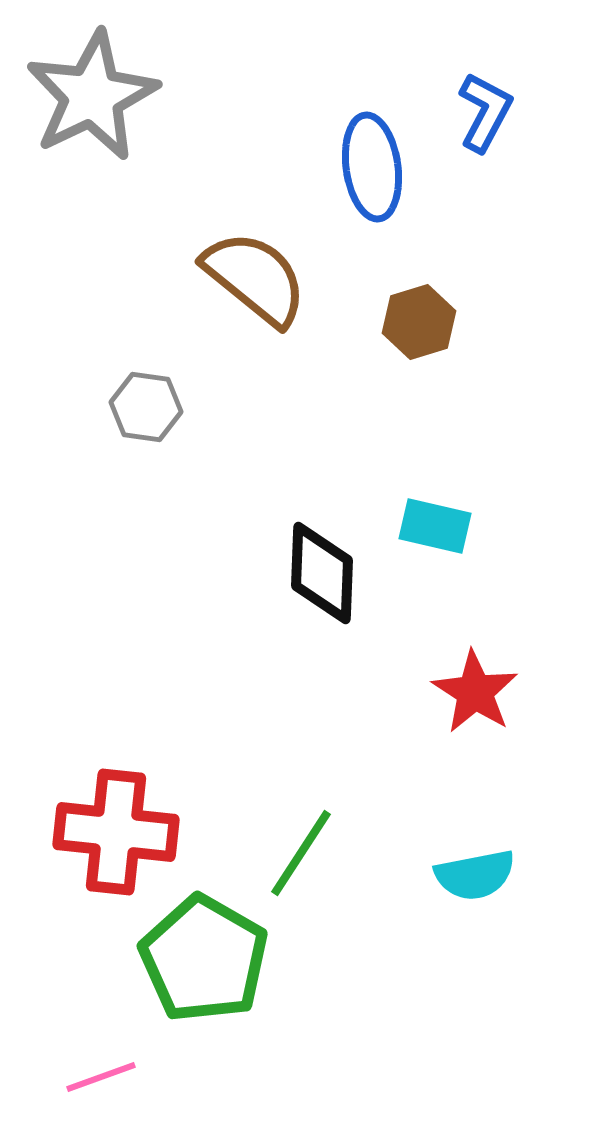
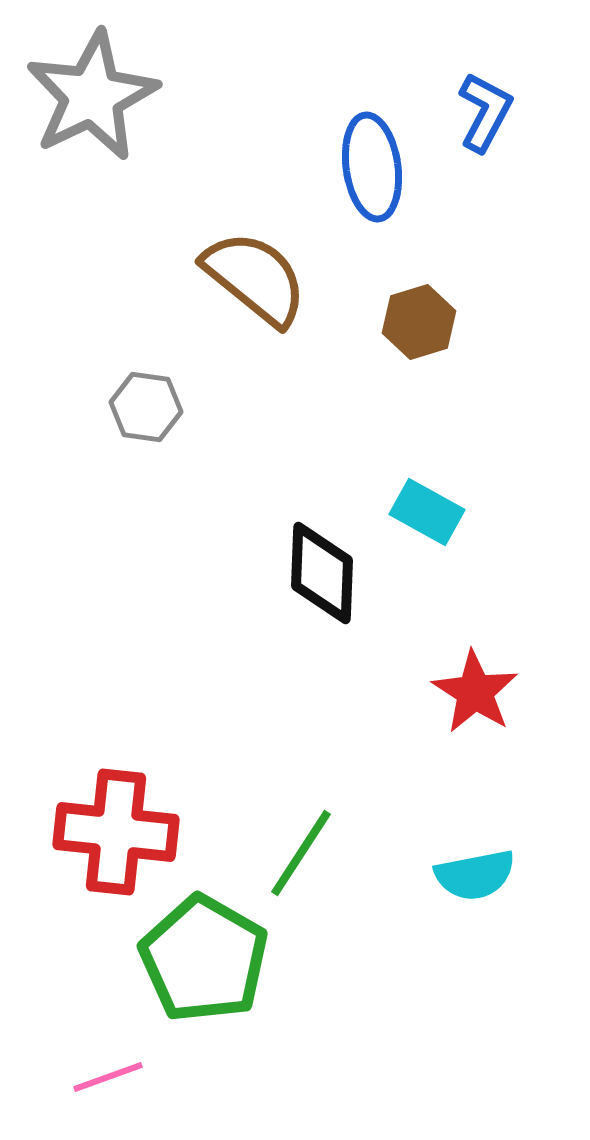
cyan rectangle: moved 8 px left, 14 px up; rotated 16 degrees clockwise
pink line: moved 7 px right
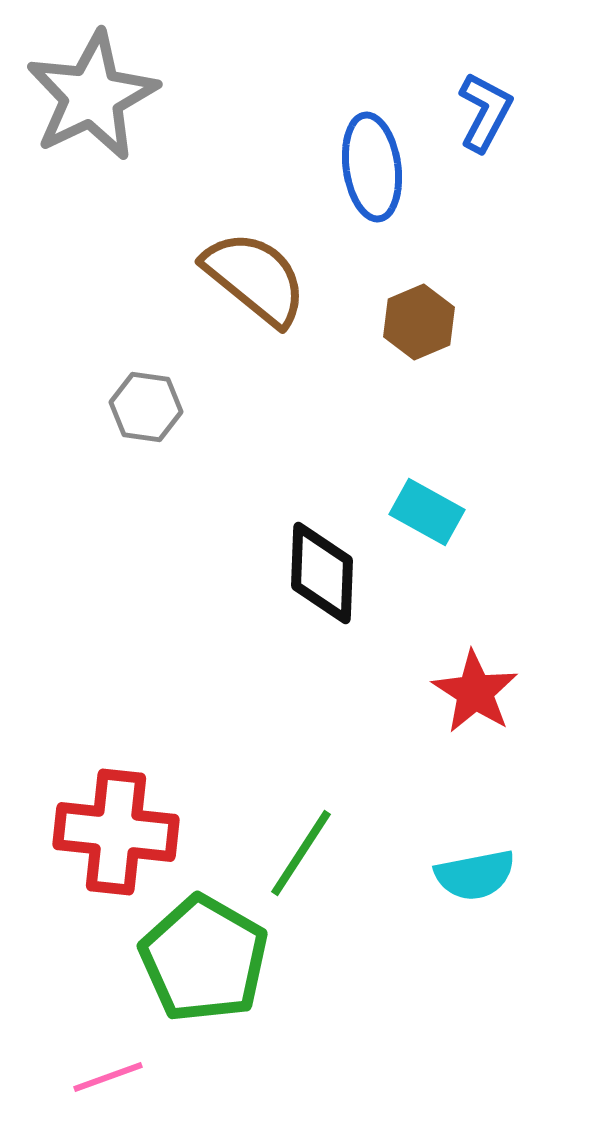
brown hexagon: rotated 6 degrees counterclockwise
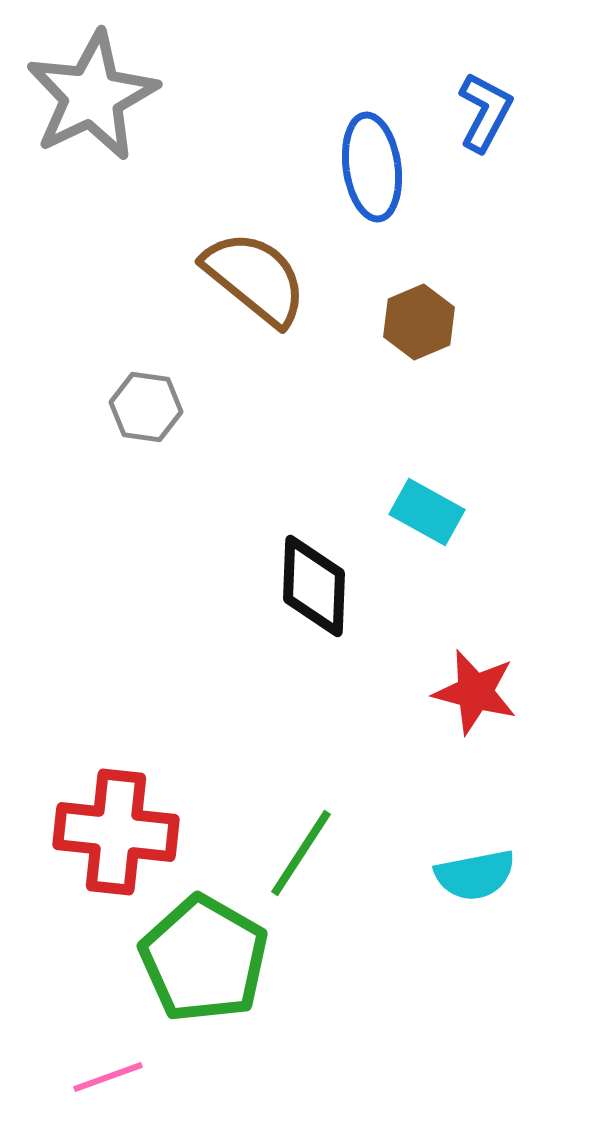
black diamond: moved 8 px left, 13 px down
red star: rotated 18 degrees counterclockwise
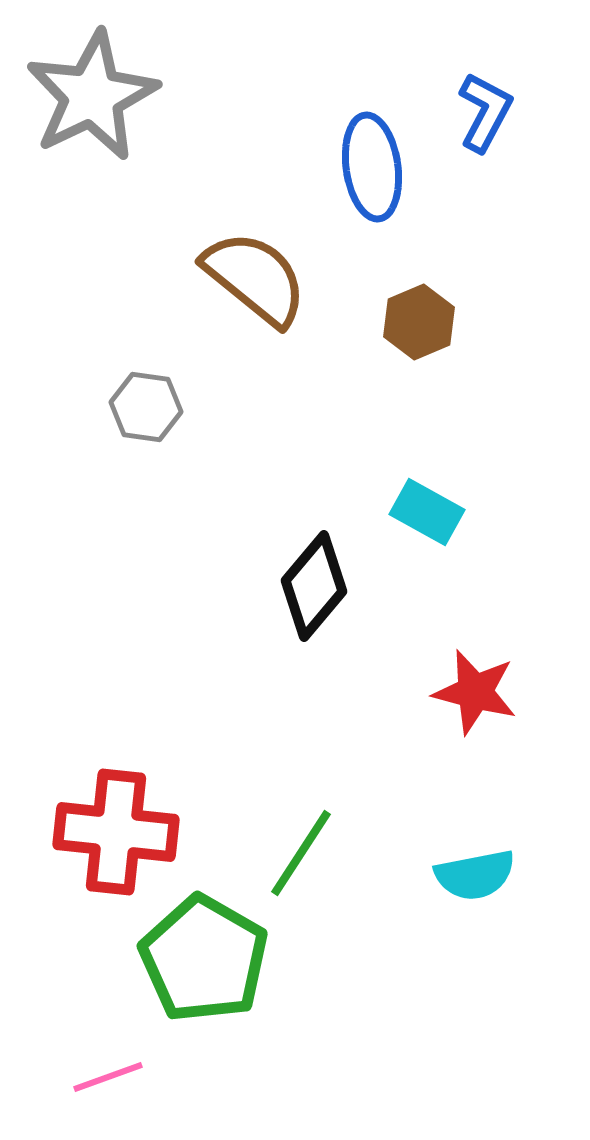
black diamond: rotated 38 degrees clockwise
